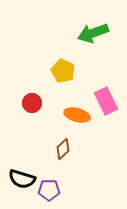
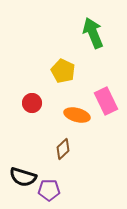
green arrow: rotated 88 degrees clockwise
black semicircle: moved 1 px right, 2 px up
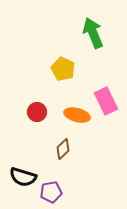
yellow pentagon: moved 2 px up
red circle: moved 5 px right, 9 px down
purple pentagon: moved 2 px right, 2 px down; rotated 10 degrees counterclockwise
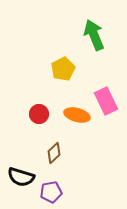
green arrow: moved 1 px right, 2 px down
yellow pentagon: rotated 20 degrees clockwise
red circle: moved 2 px right, 2 px down
brown diamond: moved 9 px left, 4 px down
black semicircle: moved 2 px left
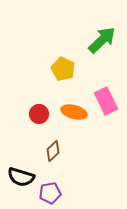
green arrow: moved 8 px right, 5 px down; rotated 68 degrees clockwise
yellow pentagon: rotated 20 degrees counterclockwise
orange ellipse: moved 3 px left, 3 px up
brown diamond: moved 1 px left, 2 px up
purple pentagon: moved 1 px left, 1 px down
